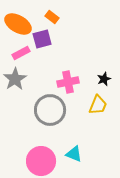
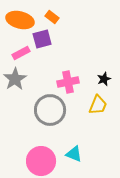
orange ellipse: moved 2 px right, 4 px up; rotated 16 degrees counterclockwise
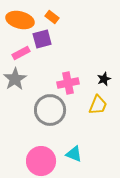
pink cross: moved 1 px down
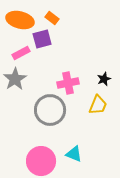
orange rectangle: moved 1 px down
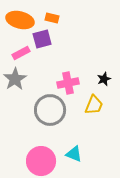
orange rectangle: rotated 24 degrees counterclockwise
yellow trapezoid: moved 4 px left
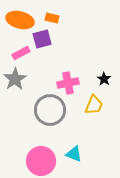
black star: rotated 16 degrees counterclockwise
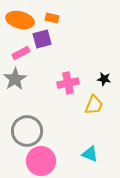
black star: rotated 24 degrees counterclockwise
gray circle: moved 23 px left, 21 px down
cyan triangle: moved 16 px right
